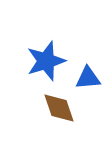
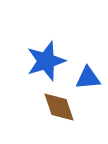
brown diamond: moved 1 px up
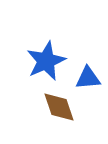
blue star: rotated 6 degrees counterclockwise
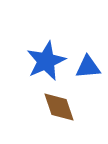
blue triangle: moved 11 px up
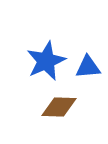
brown diamond: rotated 69 degrees counterclockwise
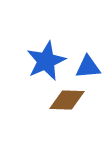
brown diamond: moved 8 px right, 7 px up
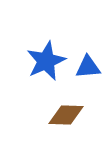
brown diamond: moved 1 px left, 15 px down
